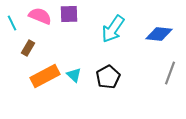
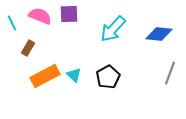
cyan arrow: rotated 8 degrees clockwise
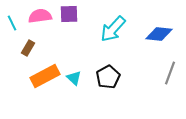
pink semicircle: rotated 30 degrees counterclockwise
cyan triangle: moved 3 px down
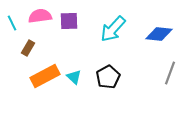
purple square: moved 7 px down
cyan triangle: moved 1 px up
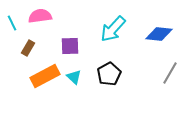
purple square: moved 1 px right, 25 px down
gray line: rotated 10 degrees clockwise
black pentagon: moved 1 px right, 3 px up
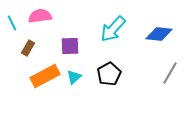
cyan triangle: rotated 35 degrees clockwise
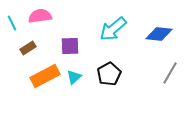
cyan arrow: rotated 8 degrees clockwise
brown rectangle: rotated 28 degrees clockwise
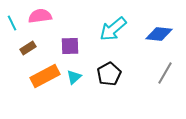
gray line: moved 5 px left
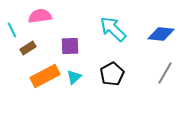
cyan line: moved 7 px down
cyan arrow: rotated 84 degrees clockwise
blue diamond: moved 2 px right
black pentagon: moved 3 px right
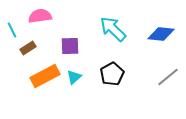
gray line: moved 3 px right, 4 px down; rotated 20 degrees clockwise
